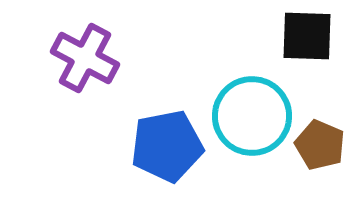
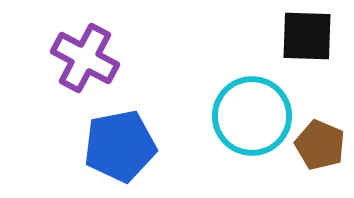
blue pentagon: moved 47 px left
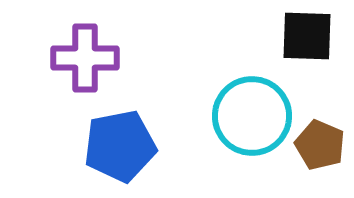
purple cross: rotated 28 degrees counterclockwise
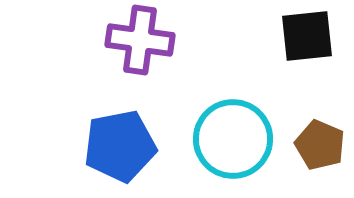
black square: rotated 8 degrees counterclockwise
purple cross: moved 55 px right, 18 px up; rotated 8 degrees clockwise
cyan circle: moved 19 px left, 23 px down
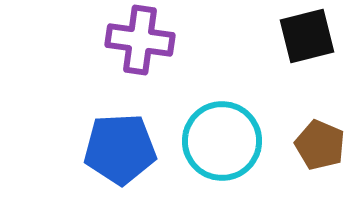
black square: rotated 8 degrees counterclockwise
cyan circle: moved 11 px left, 2 px down
blue pentagon: moved 3 px down; rotated 8 degrees clockwise
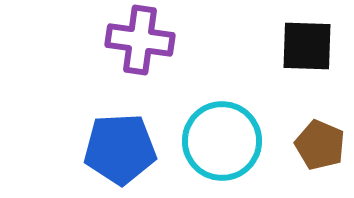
black square: moved 10 px down; rotated 16 degrees clockwise
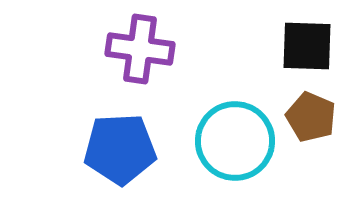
purple cross: moved 9 px down
cyan circle: moved 13 px right
brown pentagon: moved 9 px left, 28 px up
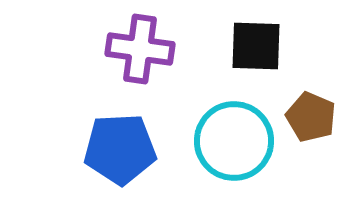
black square: moved 51 px left
cyan circle: moved 1 px left
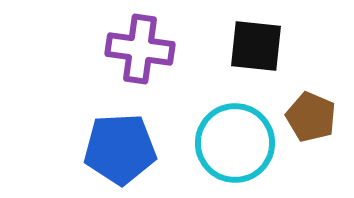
black square: rotated 4 degrees clockwise
cyan circle: moved 1 px right, 2 px down
